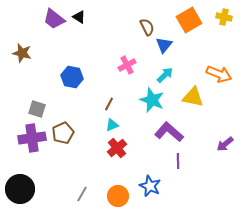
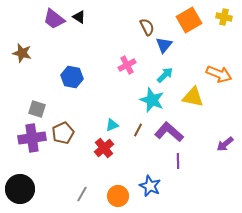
brown line: moved 29 px right, 26 px down
red cross: moved 13 px left
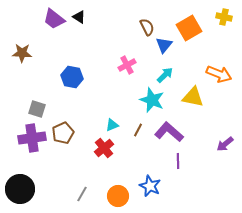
orange square: moved 8 px down
brown star: rotated 12 degrees counterclockwise
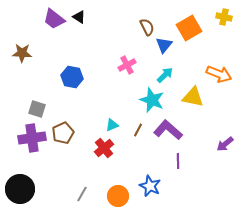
purple L-shape: moved 1 px left, 2 px up
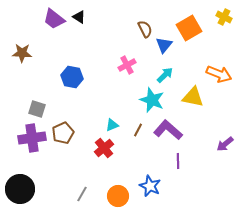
yellow cross: rotated 14 degrees clockwise
brown semicircle: moved 2 px left, 2 px down
